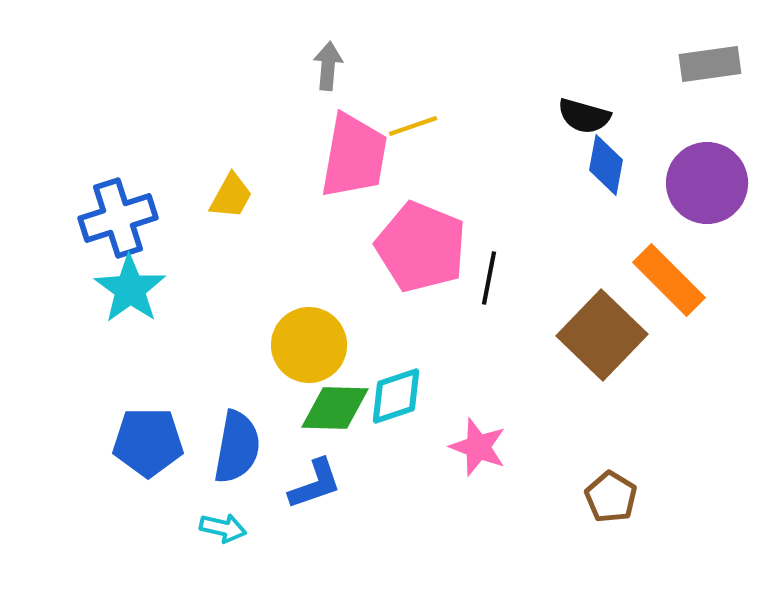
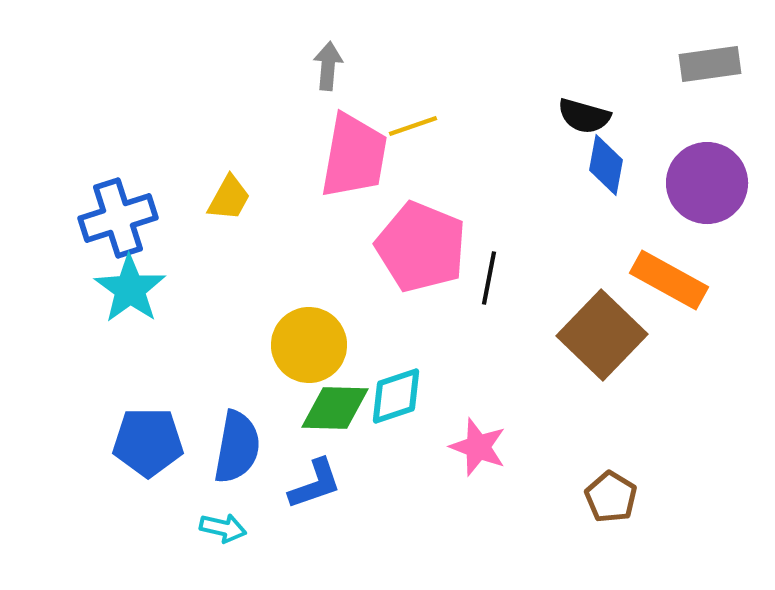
yellow trapezoid: moved 2 px left, 2 px down
orange rectangle: rotated 16 degrees counterclockwise
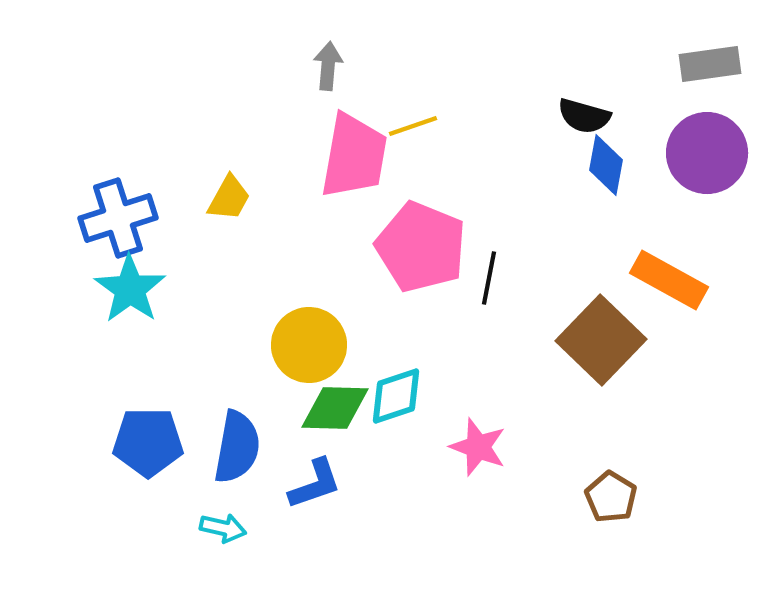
purple circle: moved 30 px up
brown square: moved 1 px left, 5 px down
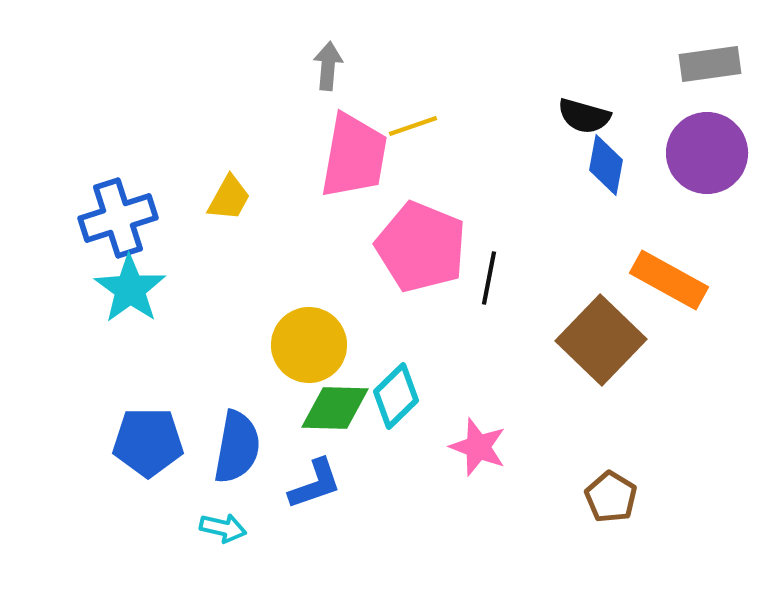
cyan diamond: rotated 26 degrees counterclockwise
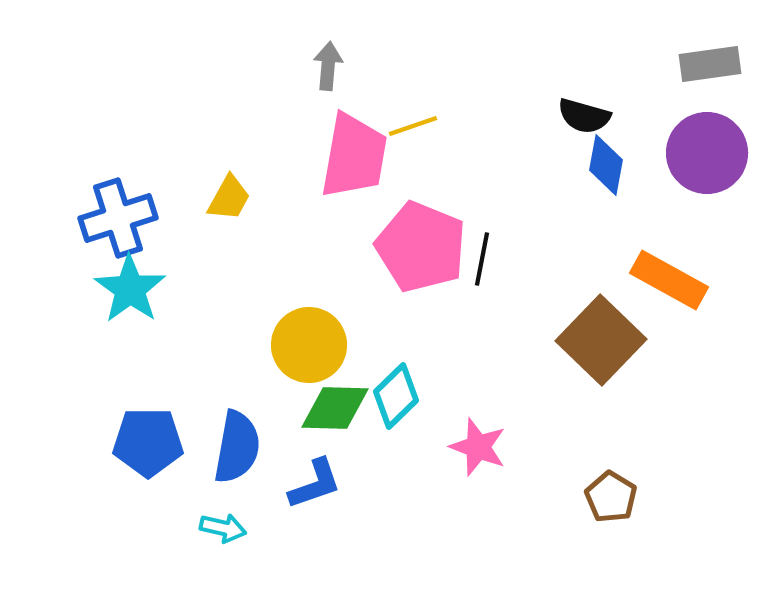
black line: moved 7 px left, 19 px up
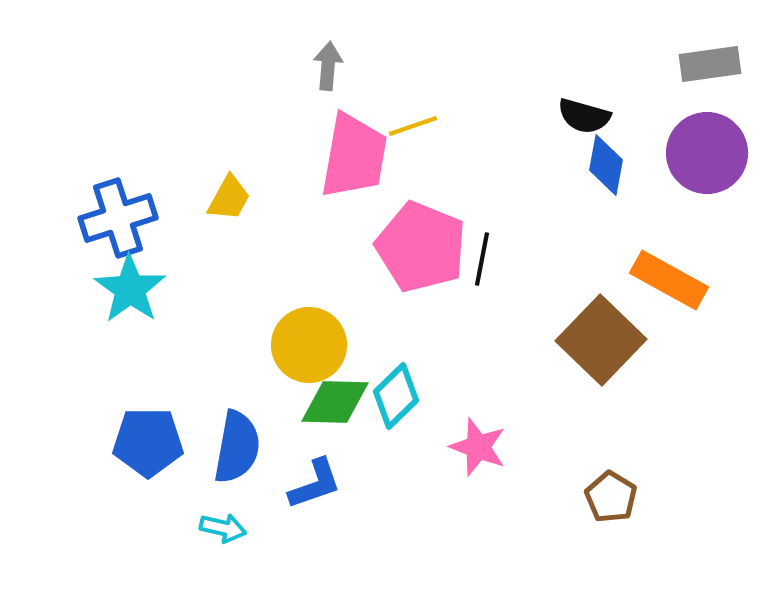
green diamond: moved 6 px up
